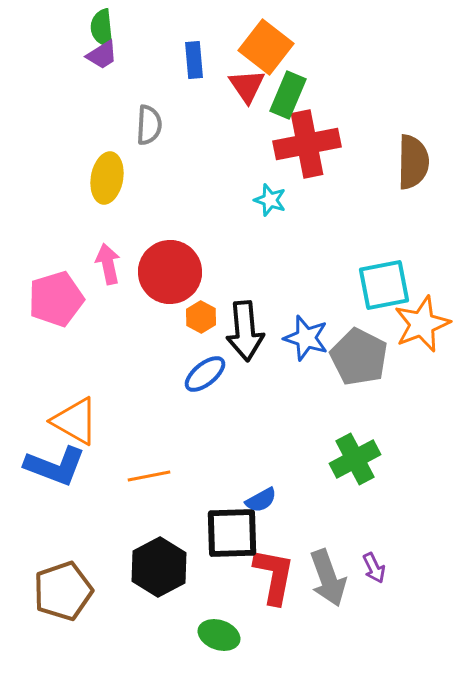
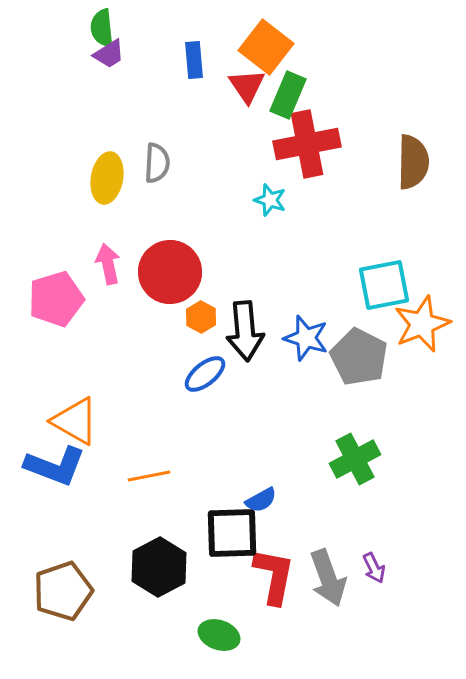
purple trapezoid: moved 7 px right, 1 px up
gray semicircle: moved 8 px right, 38 px down
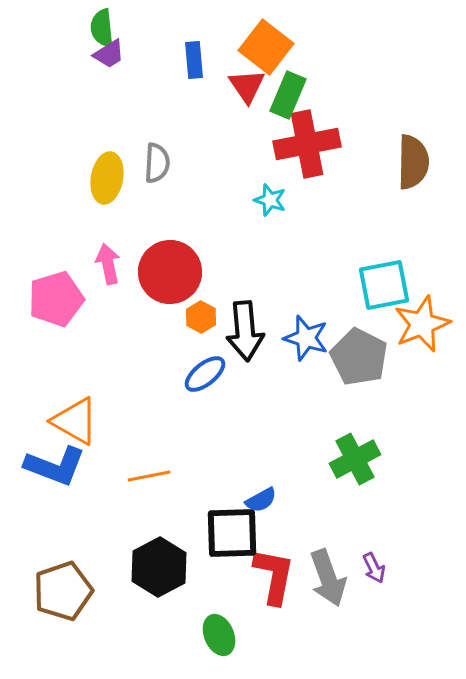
green ellipse: rotated 48 degrees clockwise
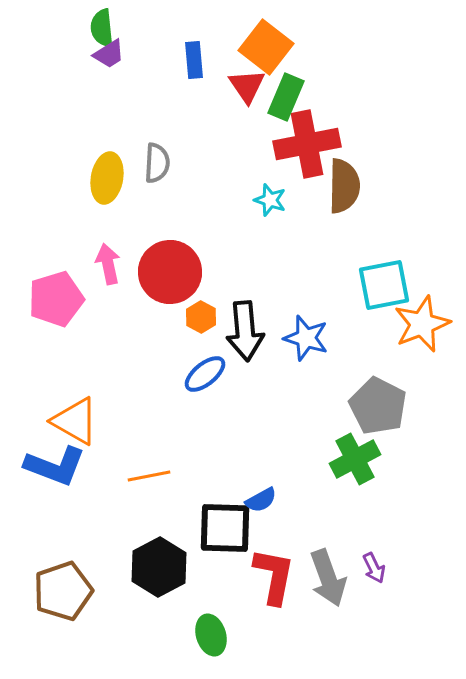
green rectangle: moved 2 px left, 2 px down
brown semicircle: moved 69 px left, 24 px down
gray pentagon: moved 19 px right, 49 px down
black square: moved 7 px left, 5 px up; rotated 4 degrees clockwise
green ellipse: moved 8 px left; rotated 6 degrees clockwise
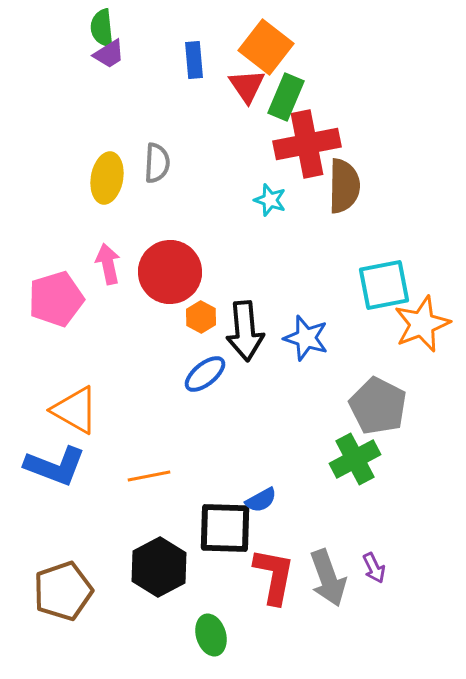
orange triangle: moved 11 px up
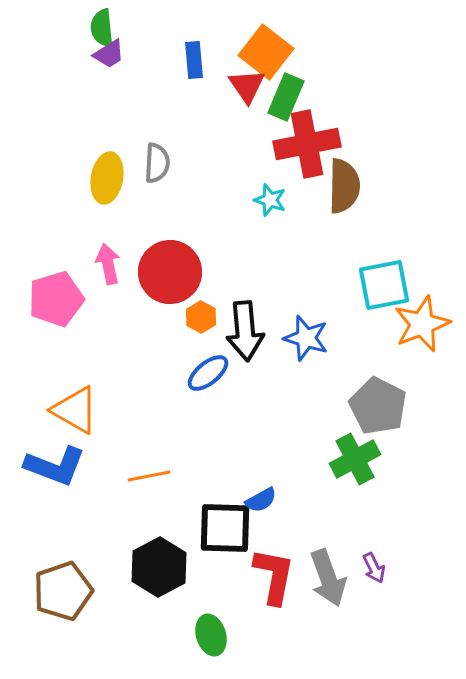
orange square: moved 5 px down
blue ellipse: moved 3 px right, 1 px up
